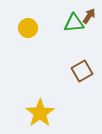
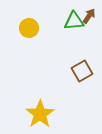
green triangle: moved 2 px up
yellow circle: moved 1 px right
yellow star: moved 1 px down
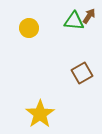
green triangle: rotated 10 degrees clockwise
brown square: moved 2 px down
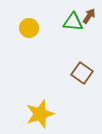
green triangle: moved 1 px left, 1 px down
brown square: rotated 25 degrees counterclockwise
yellow star: rotated 16 degrees clockwise
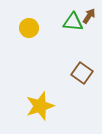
yellow star: moved 8 px up
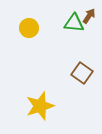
green triangle: moved 1 px right, 1 px down
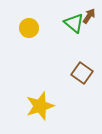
green triangle: rotated 35 degrees clockwise
